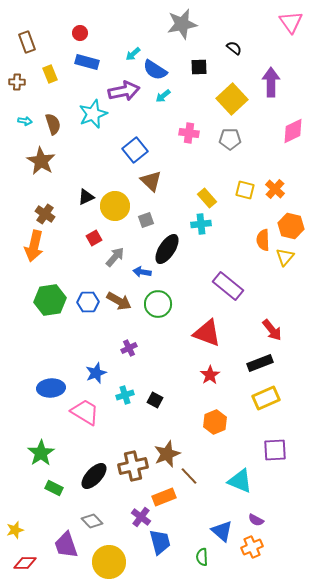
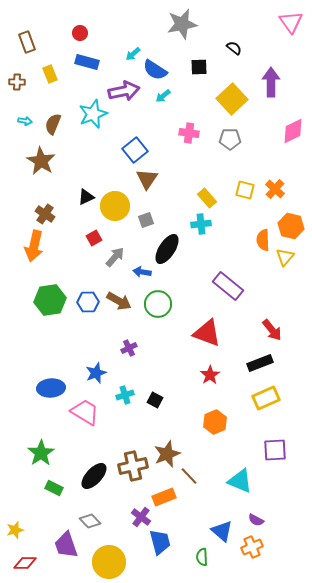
brown semicircle at (53, 124): rotated 140 degrees counterclockwise
brown triangle at (151, 181): moved 4 px left, 2 px up; rotated 20 degrees clockwise
gray diamond at (92, 521): moved 2 px left
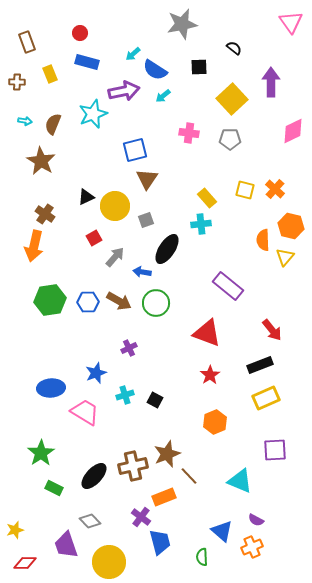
blue square at (135, 150): rotated 25 degrees clockwise
green circle at (158, 304): moved 2 px left, 1 px up
black rectangle at (260, 363): moved 2 px down
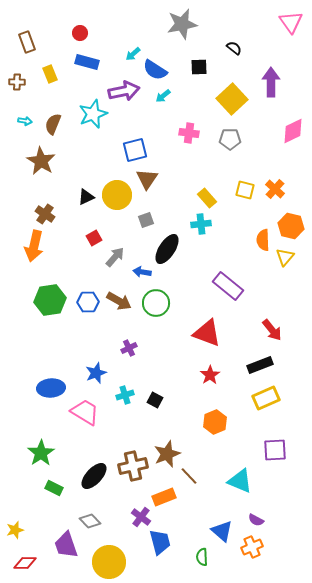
yellow circle at (115, 206): moved 2 px right, 11 px up
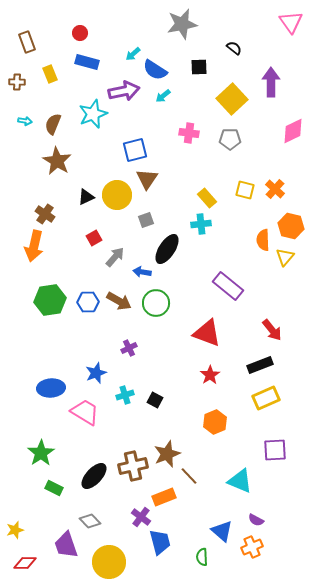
brown star at (41, 161): moved 16 px right
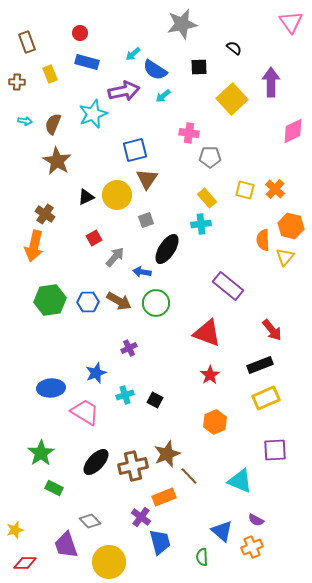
gray pentagon at (230, 139): moved 20 px left, 18 px down
black ellipse at (94, 476): moved 2 px right, 14 px up
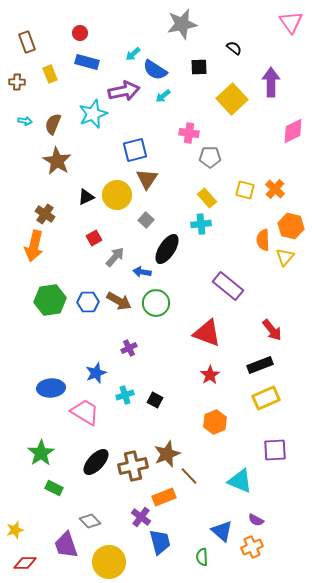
gray square at (146, 220): rotated 28 degrees counterclockwise
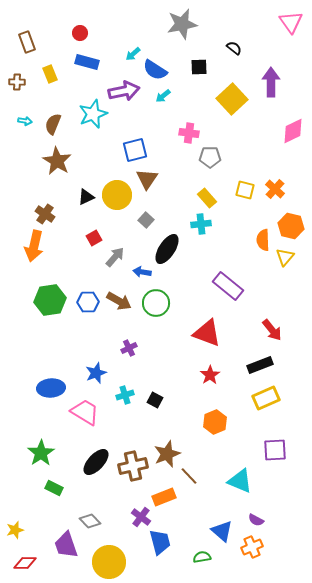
green semicircle at (202, 557): rotated 84 degrees clockwise
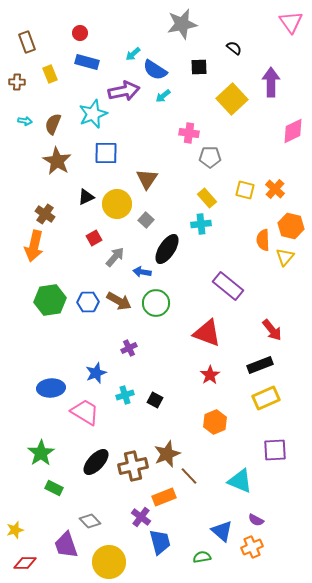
blue square at (135, 150): moved 29 px left, 3 px down; rotated 15 degrees clockwise
yellow circle at (117, 195): moved 9 px down
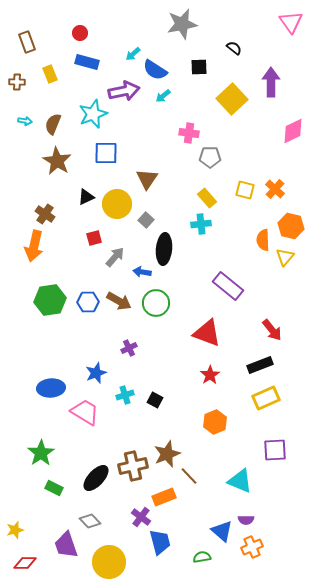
red square at (94, 238): rotated 14 degrees clockwise
black ellipse at (167, 249): moved 3 px left; rotated 28 degrees counterclockwise
black ellipse at (96, 462): moved 16 px down
purple semicircle at (256, 520): moved 10 px left; rotated 28 degrees counterclockwise
